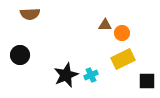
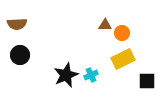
brown semicircle: moved 13 px left, 10 px down
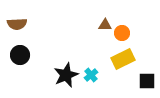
cyan cross: rotated 16 degrees counterclockwise
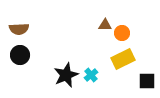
brown semicircle: moved 2 px right, 5 px down
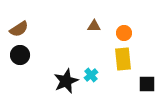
brown triangle: moved 11 px left, 1 px down
brown semicircle: rotated 30 degrees counterclockwise
orange circle: moved 2 px right
yellow rectangle: rotated 70 degrees counterclockwise
black star: moved 6 px down
black square: moved 3 px down
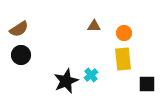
black circle: moved 1 px right
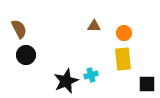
brown semicircle: rotated 84 degrees counterclockwise
black circle: moved 5 px right
cyan cross: rotated 24 degrees clockwise
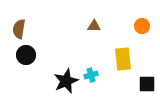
brown semicircle: rotated 144 degrees counterclockwise
orange circle: moved 18 px right, 7 px up
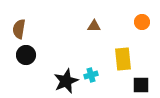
orange circle: moved 4 px up
black square: moved 6 px left, 1 px down
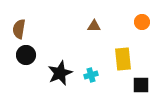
black star: moved 6 px left, 8 px up
